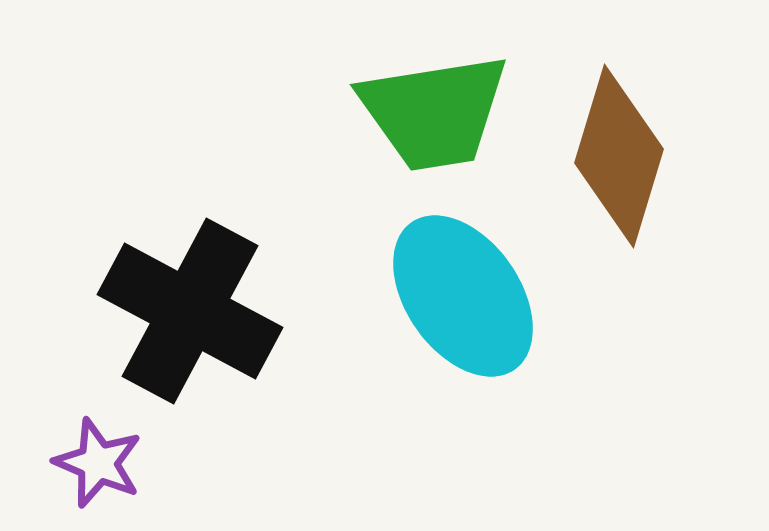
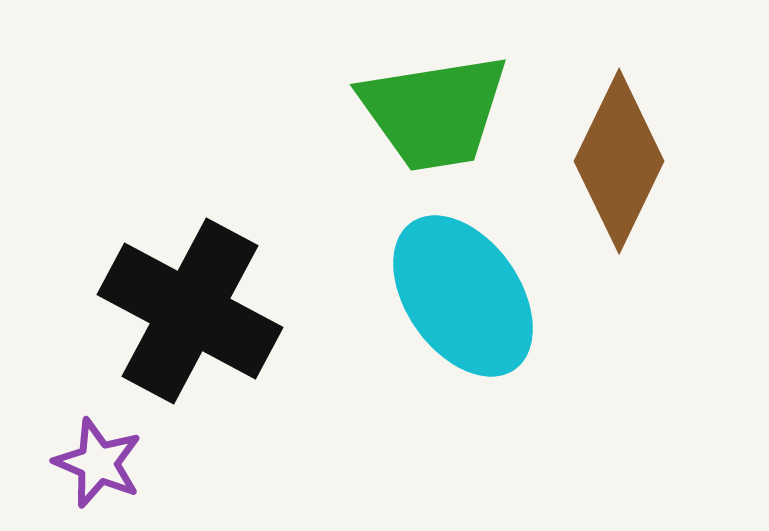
brown diamond: moved 5 px down; rotated 9 degrees clockwise
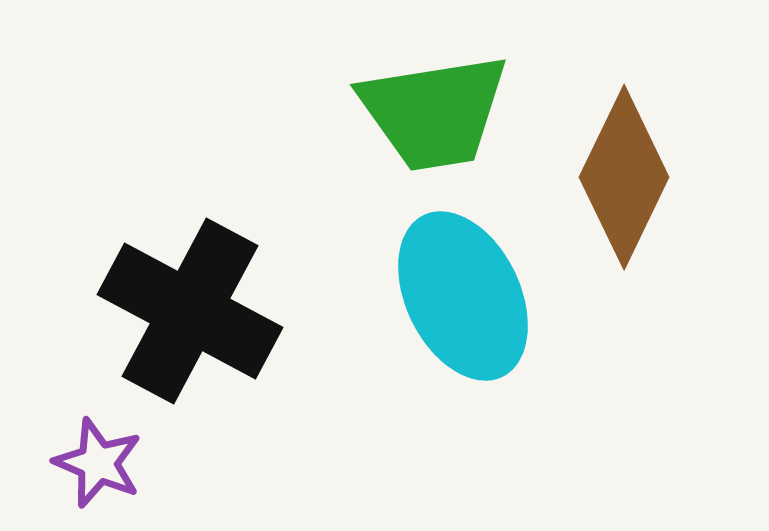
brown diamond: moved 5 px right, 16 px down
cyan ellipse: rotated 9 degrees clockwise
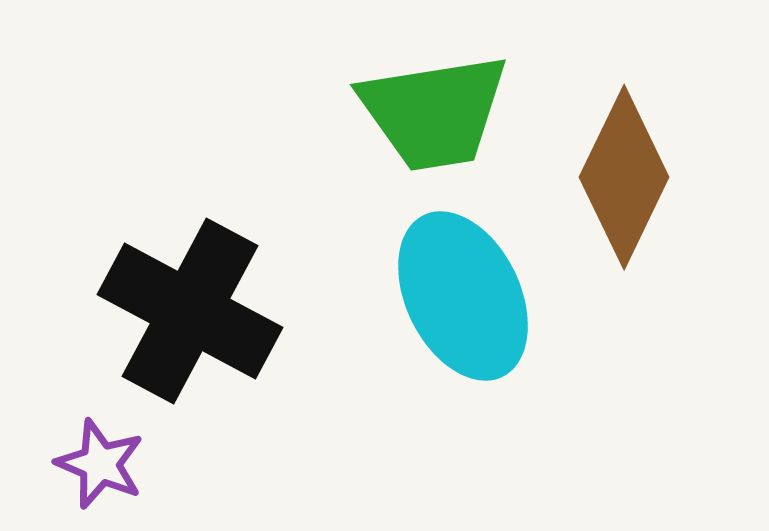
purple star: moved 2 px right, 1 px down
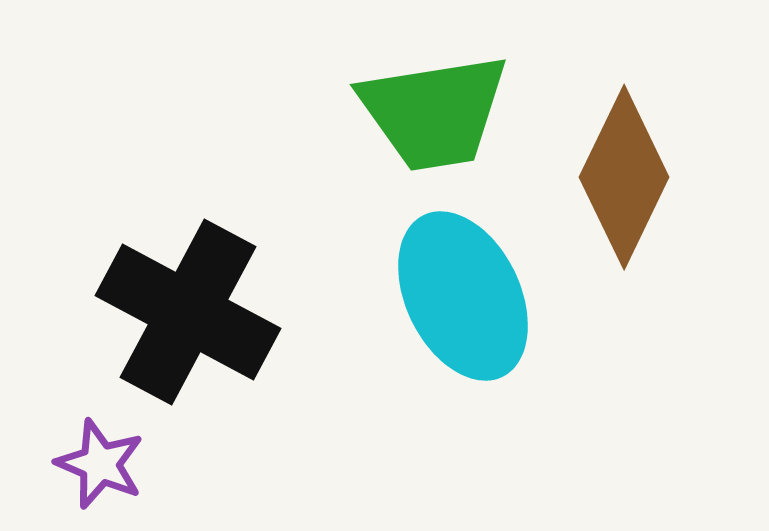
black cross: moved 2 px left, 1 px down
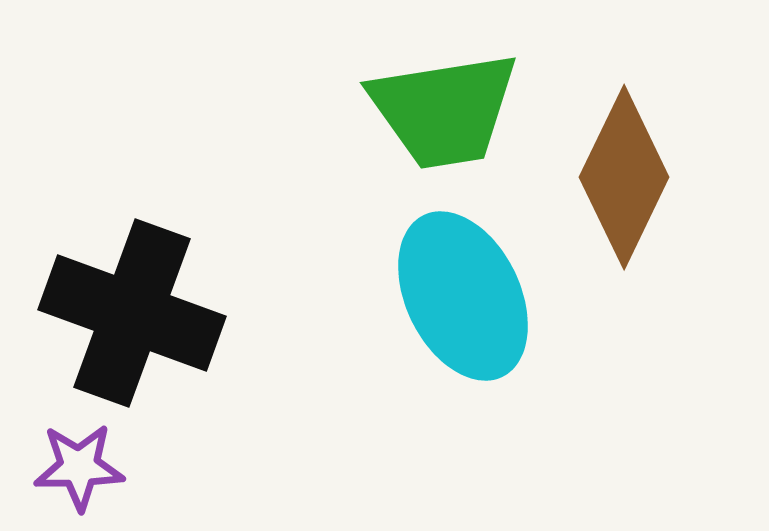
green trapezoid: moved 10 px right, 2 px up
black cross: moved 56 px left, 1 px down; rotated 8 degrees counterclockwise
purple star: moved 21 px left, 3 px down; rotated 24 degrees counterclockwise
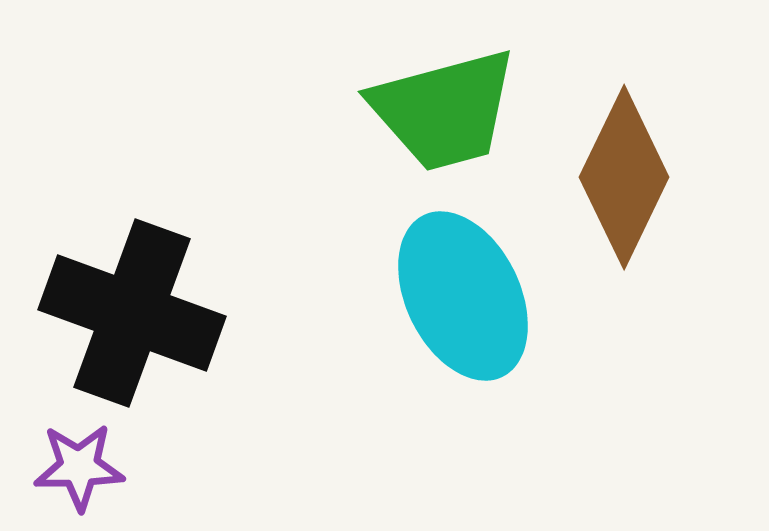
green trapezoid: rotated 6 degrees counterclockwise
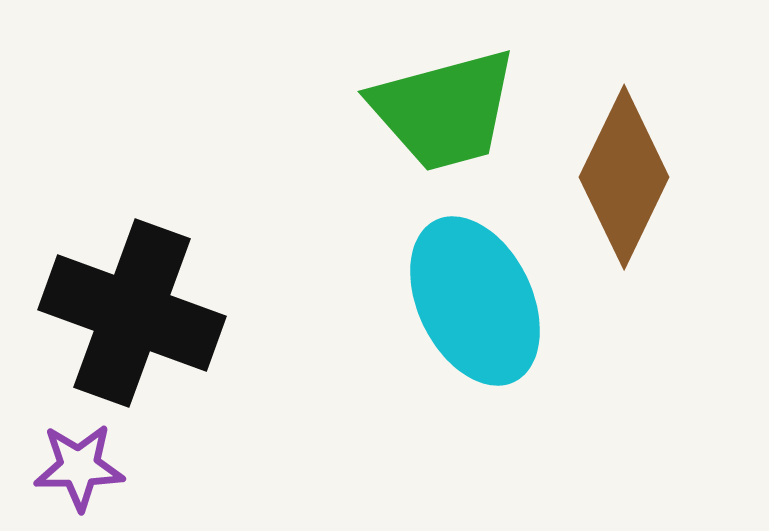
cyan ellipse: moved 12 px right, 5 px down
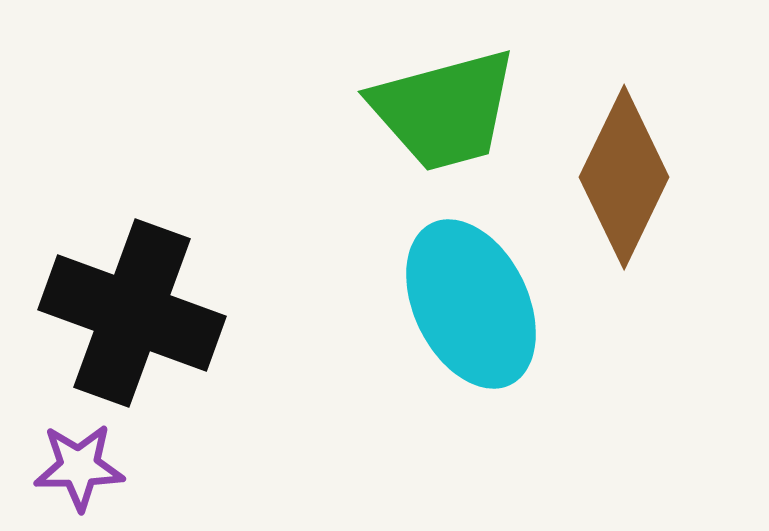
cyan ellipse: moved 4 px left, 3 px down
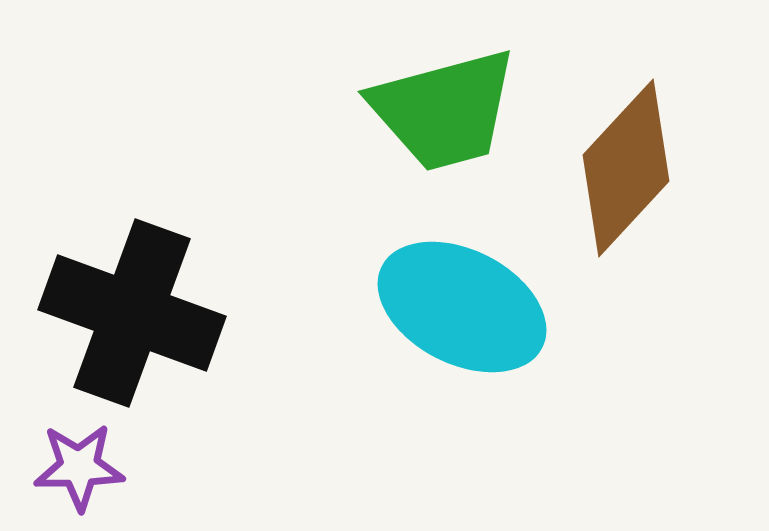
brown diamond: moved 2 px right, 9 px up; rotated 17 degrees clockwise
cyan ellipse: moved 9 px left, 3 px down; rotated 37 degrees counterclockwise
